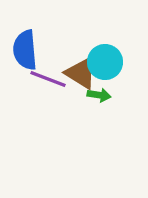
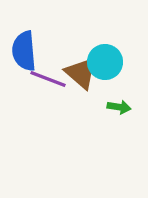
blue semicircle: moved 1 px left, 1 px down
brown triangle: rotated 9 degrees clockwise
green arrow: moved 20 px right, 12 px down
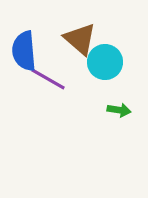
brown triangle: moved 1 px left, 34 px up
purple line: rotated 9 degrees clockwise
green arrow: moved 3 px down
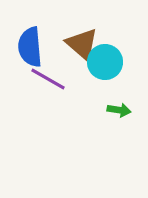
brown triangle: moved 2 px right, 5 px down
blue semicircle: moved 6 px right, 4 px up
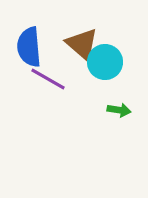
blue semicircle: moved 1 px left
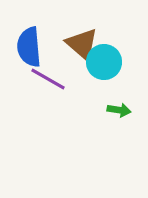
cyan circle: moved 1 px left
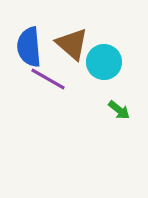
brown triangle: moved 10 px left
green arrow: rotated 30 degrees clockwise
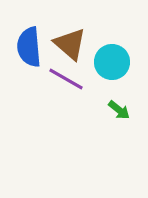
brown triangle: moved 2 px left
cyan circle: moved 8 px right
purple line: moved 18 px right
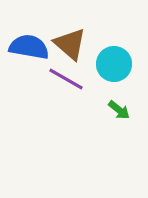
blue semicircle: rotated 105 degrees clockwise
cyan circle: moved 2 px right, 2 px down
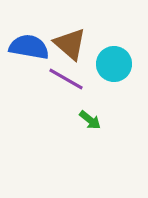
green arrow: moved 29 px left, 10 px down
